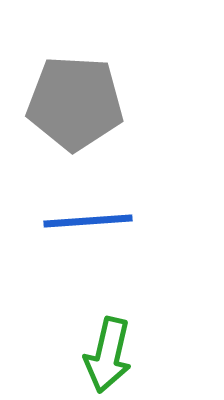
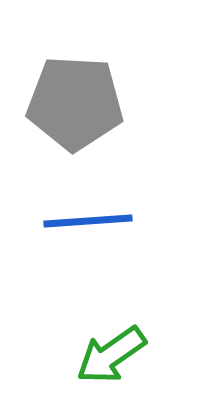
green arrow: moved 3 px right; rotated 42 degrees clockwise
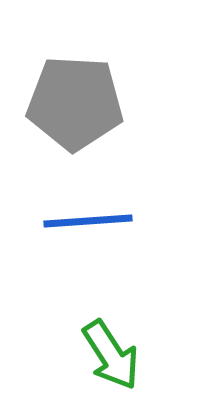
green arrow: rotated 88 degrees counterclockwise
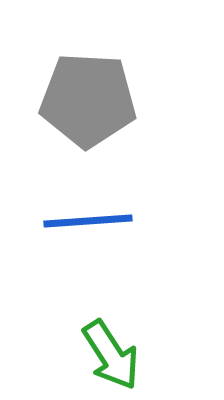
gray pentagon: moved 13 px right, 3 px up
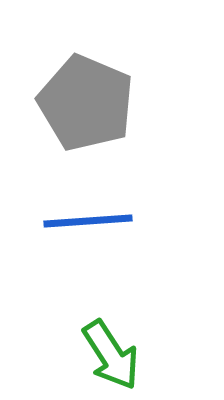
gray pentagon: moved 2 px left, 3 px down; rotated 20 degrees clockwise
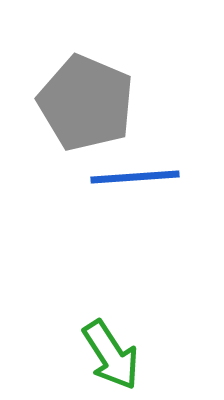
blue line: moved 47 px right, 44 px up
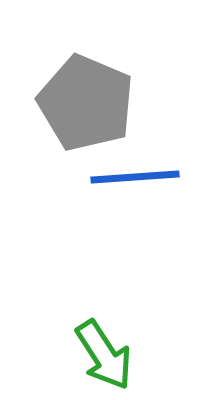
green arrow: moved 7 px left
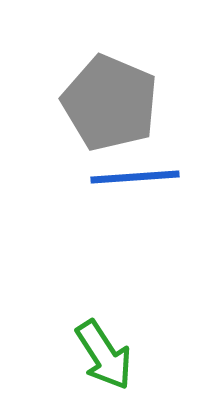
gray pentagon: moved 24 px right
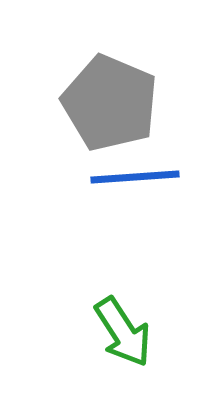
green arrow: moved 19 px right, 23 px up
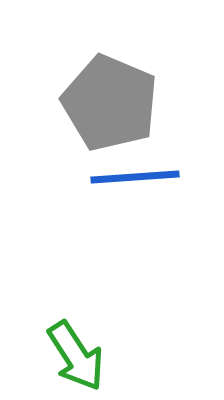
green arrow: moved 47 px left, 24 px down
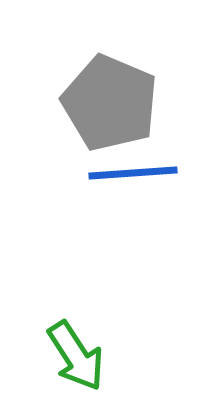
blue line: moved 2 px left, 4 px up
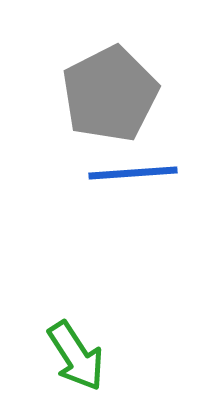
gray pentagon: moved 9 px up; rotated 22 degrees clockwise
